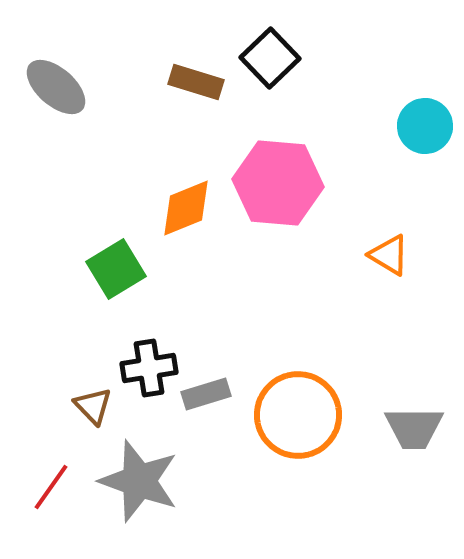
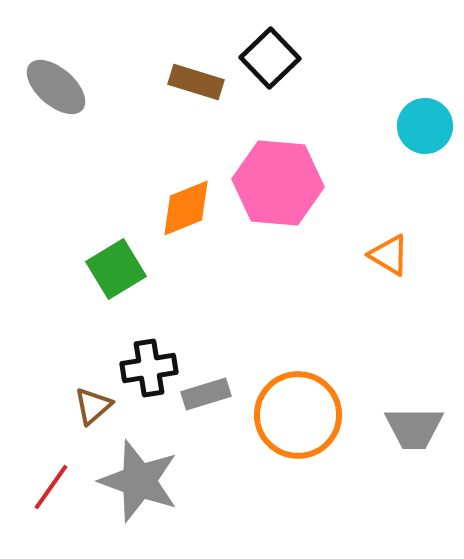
brown triangle: rotated 33 degrees clockwise
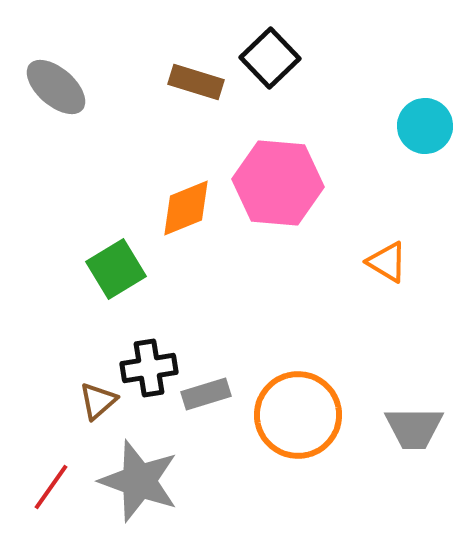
orange triangle: moved 2 px left, 7 px down
brown triangle: moved 5 px right, 5 px up
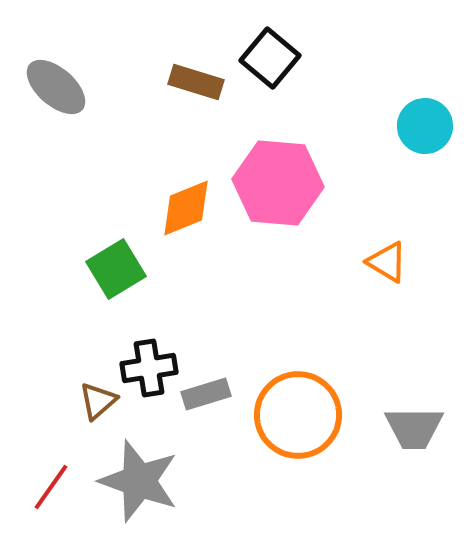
black square: rotated 6 degrees counterclockwise
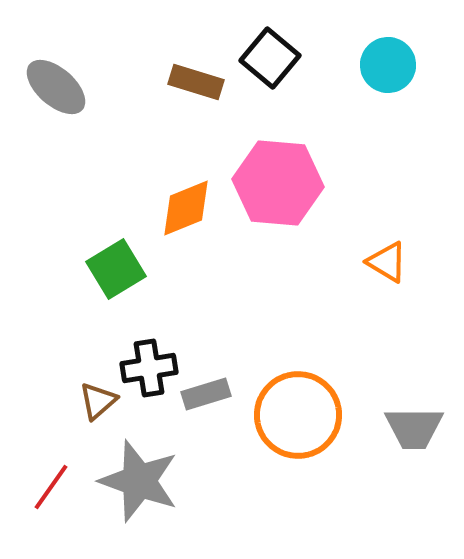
cyan circle: moved 37 px left, 61 px up
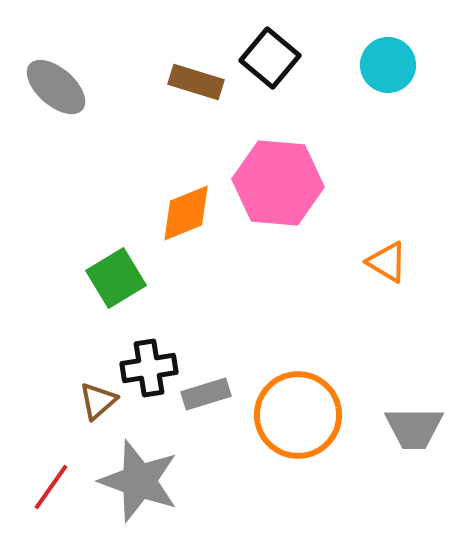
orange diamond: moved 5 px down
green square: moved 9 px down
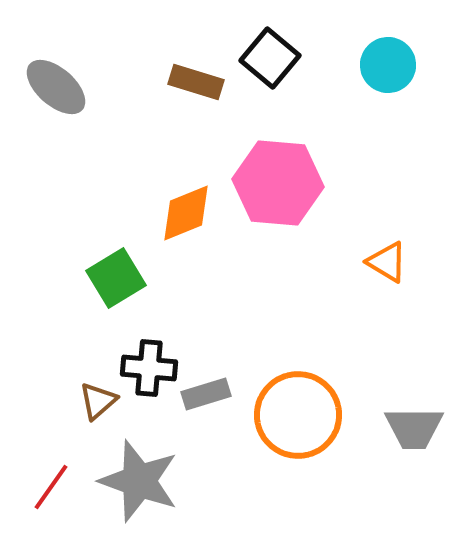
black cross: rotated 14 degrees clockwise
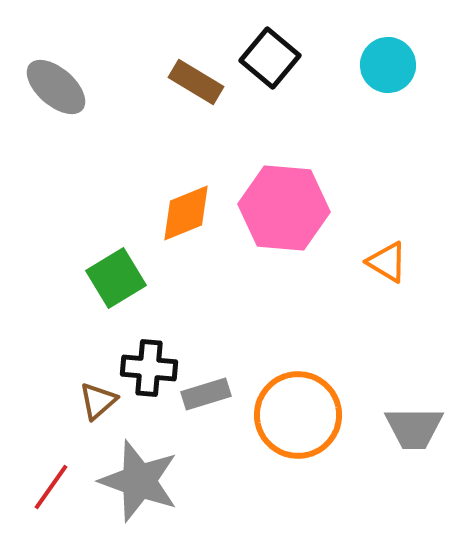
brown rectangle: rotated 14 degrees clockwise
pink hexagon: moved 6 px right, 25 px down
